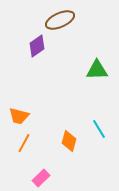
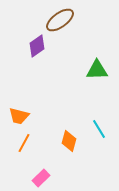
brown ellipse: rotated 12 degrees counterclockwise
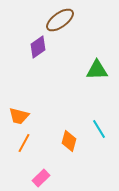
purple diamond: moved 1 px right, 1 px down
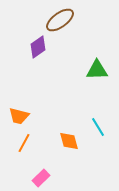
cyan line: moved 1 px left, 2 px up
orange diamond: rotated 30 degrees counterclockwise
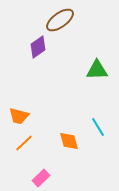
orange line: rotated 18 degrees clockwise
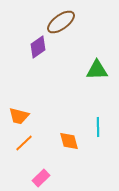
brown ellipse: moved 1 px right, 2 px down
cyan line: rotated 30 degrees clockwise
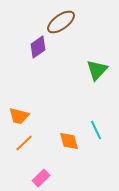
green triangle: rotated 45 degrees counterclockwise
cyan line: moved 2 px left, 3 px down; rotated 24 degrees counterclockwise
